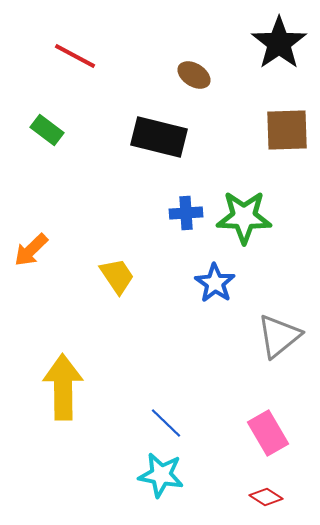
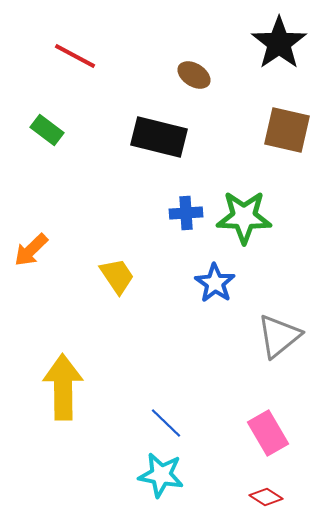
brown square: rotated 15 degrees clockwise
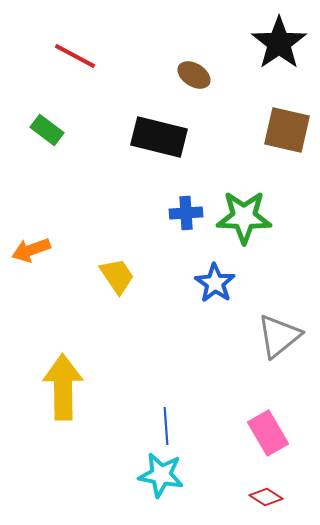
orange arrow: rotated 24 degrees clockwise
blue line: moved 3 px down; rotated 42 degrees clockwise
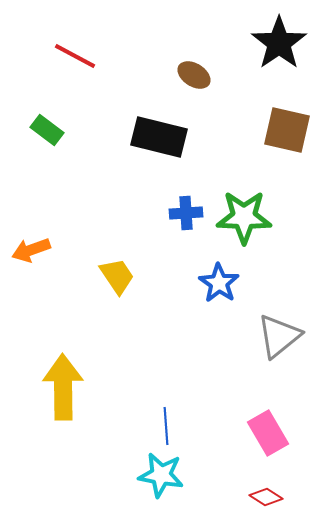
blue star: moved 4 px right
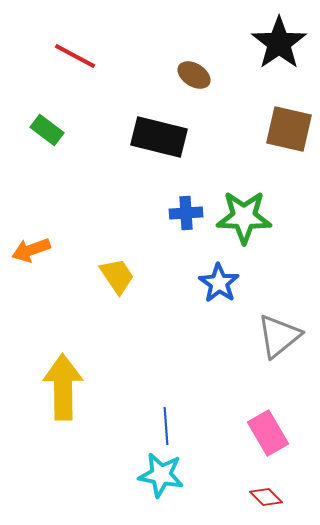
brown square: moved 2 px right, 1 px up
red diamond: rotated 12 degrees clockwise
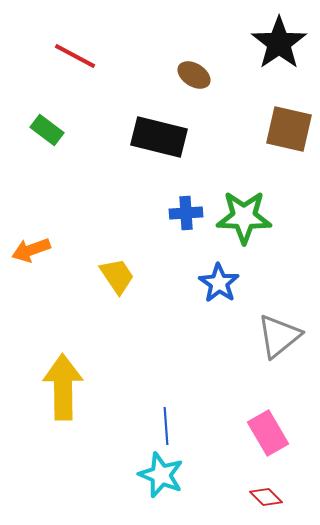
cyan star: rotated 12 degrees clockwise
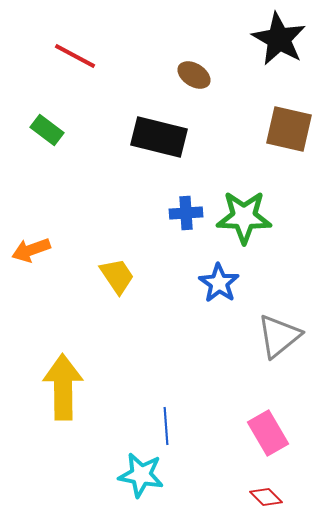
black star: moved 4 px up; rotated 8 degrees counterclockwise
cyan star: moved 20 px left; rotated 12 degrees counterclockwise
